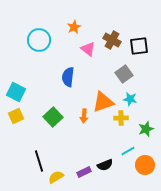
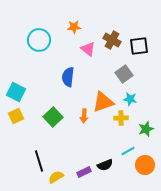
orange star: rotated 24 degrees clockwise
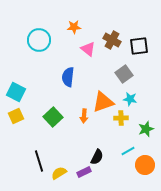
black semicircle: moved 8 px left, 8 px up; rotated 42 degrees counterclockwise
yellow semicircle: moved 3 px right, 4 px up
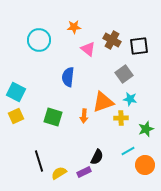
green square: rotated 30 degrees counterclockwise
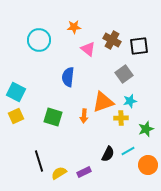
cyan star: moved 2 px down; rotated 24 degrees counterclockwise
black semicircle: moved 11 px right, 3 px up
orange circle: moved 3 px right
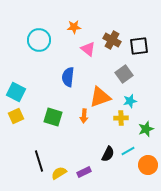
orange triangle: moved 3 px left, 5 px up
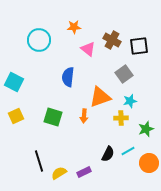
cyan square: moved 2 px left, 10 px up
orange circle: moved 1 px right, 2 px up
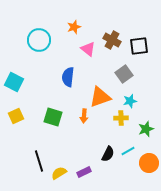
orange star: rotated 16 degrees counterclockwise
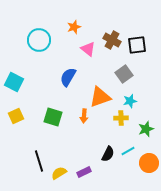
black square: moved 2 px left, 1 px up
blue semicircle: rotated 24 degrees clockwise
